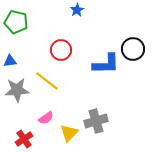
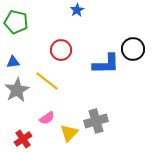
blue triangle: moved 3 px right, 1 px down
gray star: rotated 25 degrees counterclockwise
pink semicircle: moved 1 px right
red cross: moved 1 px left
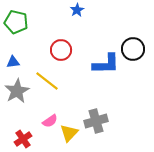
gray star: moved 1 px down
pink semicircle: moved 3 px right, 3 px down
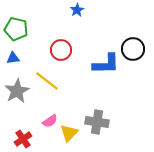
green pentagon: moved 7 px down
blue triangle: moved 4 px up
gray cross: moved 1 px right, 1 px down; rotated 25 degrees clockwise
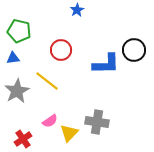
green pentagon: moved 3 px right, 2 px down
black circle: moved 1 px right, 1 px down
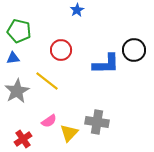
pink semicircle: moved 1 px left
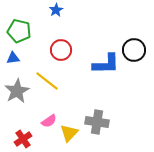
blue star: moved 21 px left
